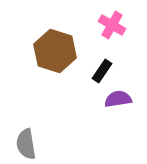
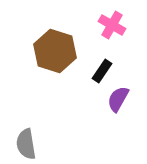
purple semicircle: rotated 52 degrees counterclockwise
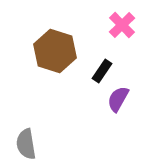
pink cross: moved 10 px right; rotated 16 degrees clockwise
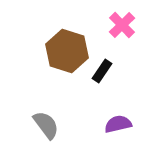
brown hexagon: moved 12 px right
purple semicircle: moved 25 px down; rotated 48 degrees clockwise
gray semicircle: moved 20 px right, 19 px up; rotated 152 degrees clockwise
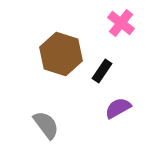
pink cross: moved 1 px left, 2 px up; rotated 8 degrees counterclockwise
brown hexagon: moved 6 px left, 3 px down
purple semicircle: moved 16 px up; rotated 16 degrees counterclockwise
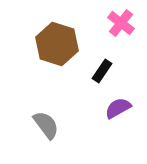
brown hexagon: moved 4 px left, 10 px up
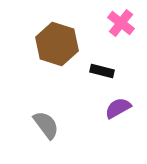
black rectangle: rotated 70 degrees clockwise
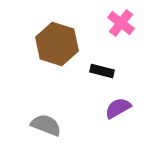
gray semicircle: rotated 32 degrees counterclockwise
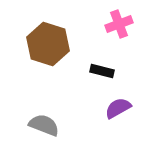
pink cross: moved 2 px left, 1 px down; rotated 32 degrees clockwise
brown hexagon: moved 9 px left
gray semicircle: moved 2 px left
